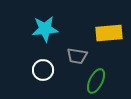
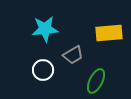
gray trapezoid: moved 4 px left, 1 px up; rotated 40 degrees counterclockwise
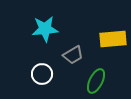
yellow rectangle: moved 4 px right, 6 px down
white circle: moved 1 px left, 4 px down
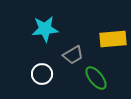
green ellipse: moved 3 px up; rotated 65 degrees counterclockwise
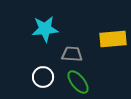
gray trapezoid: moved 1 px left, 1 px up; rotated 145 degrees counterclockwise
white circle: moved 1 px right, 3 px down
green ellipse: moved 18 px left, 4 px down
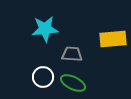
green ellipse: moved 5 px left, 1 px down; rotated 25 degrees counterclockwise
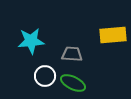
cyan star: moved 14 px left, 12 px down
yellow rectangle: moved 4 px up
white circle: moved 2 px right, 1 px up
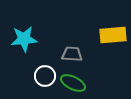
cyan star: moved 7 px left, 2 px up
